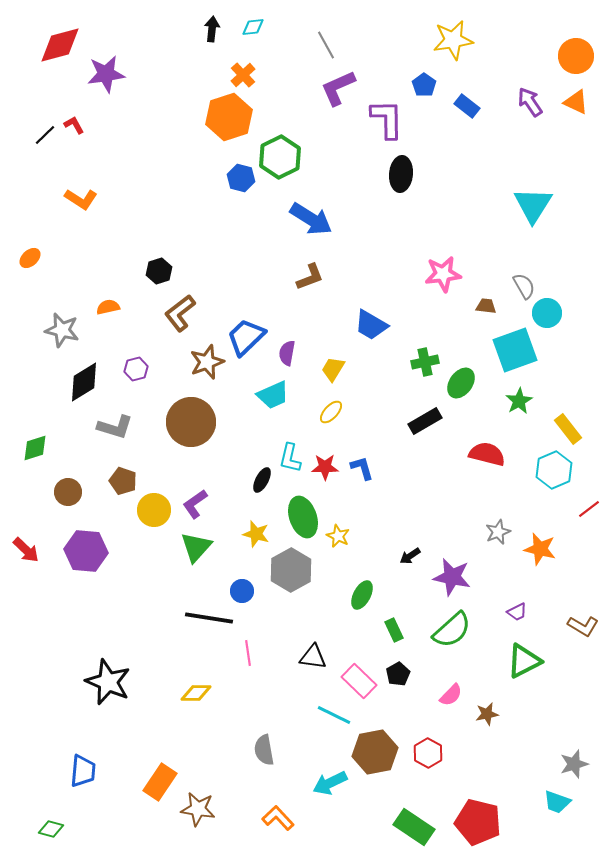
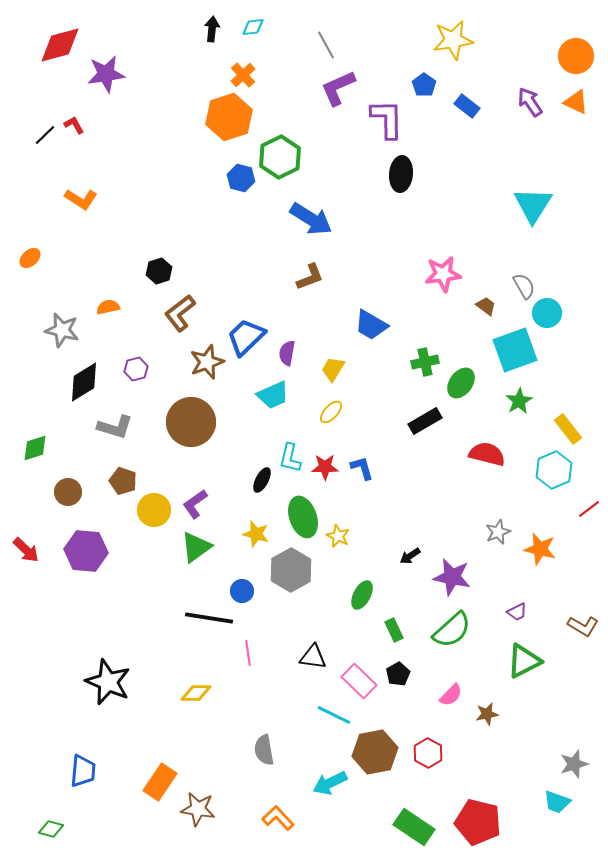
brown trapezoid at (486, 306): rotated 30 degrees clockwise
green triangle at (196, 547): rotated 12 degrees clockwise
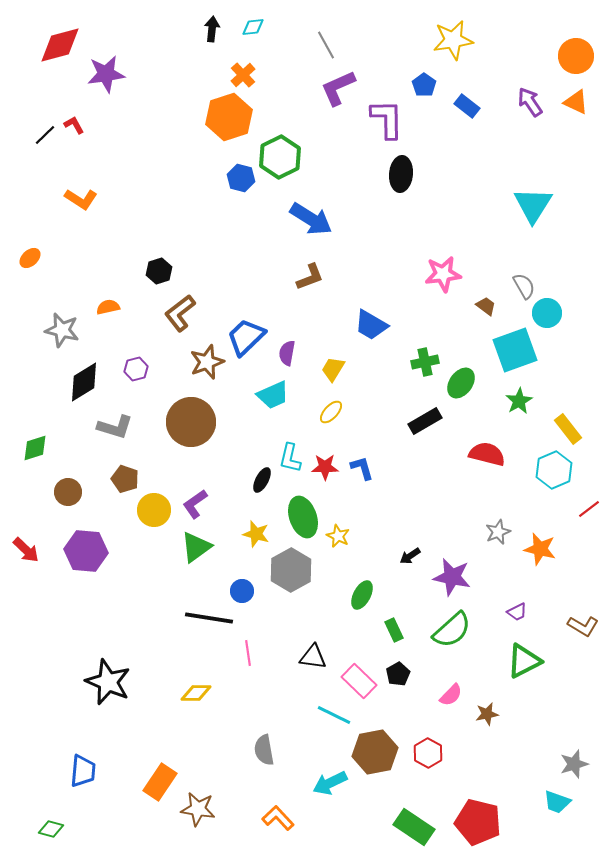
brown pentagon at (123, 481): moved 2 px right, 2 px up
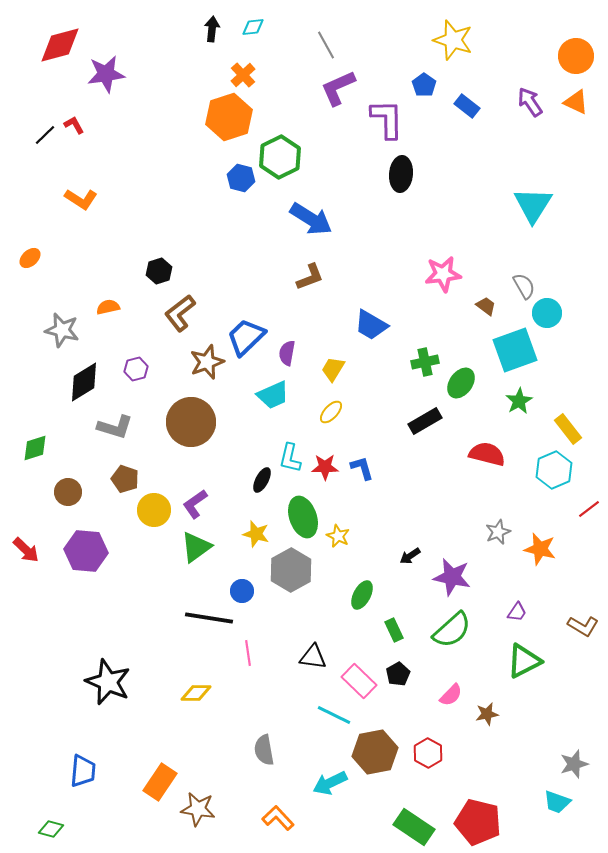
yellow star at (453, 40): rotated 27 degrees clockwise
purple trapezoid at (517, 612): rotated 30 degrees counterclockwise
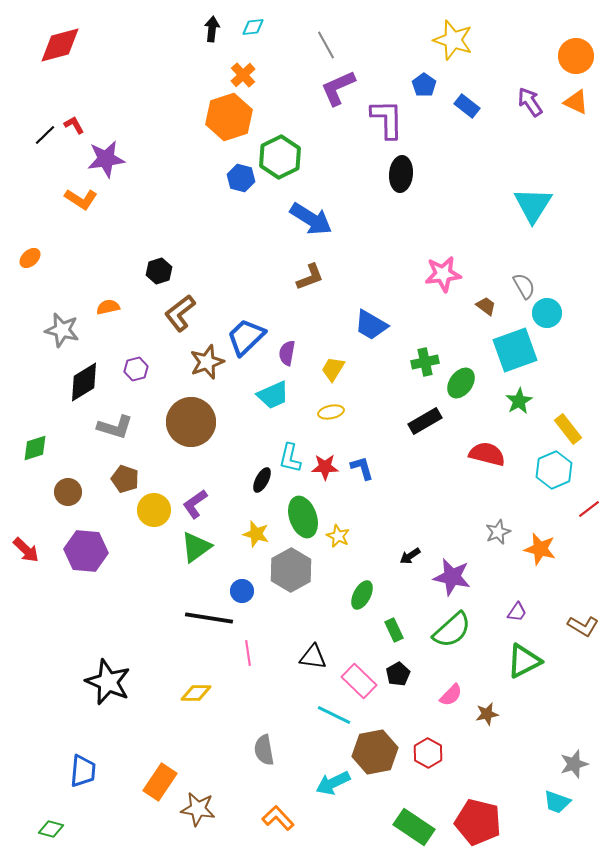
purple star at (106, 74): moved 85 px down
yellow ellipse at (331, 412): rotated 35 degrees clockwise
cyan arrow at (330, 783): moved 3 px right
